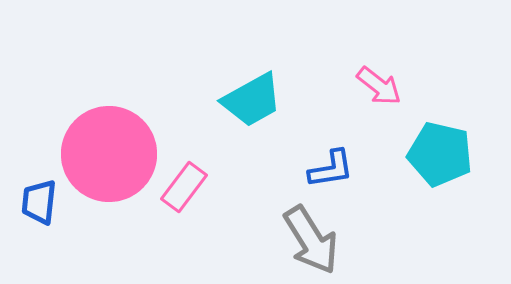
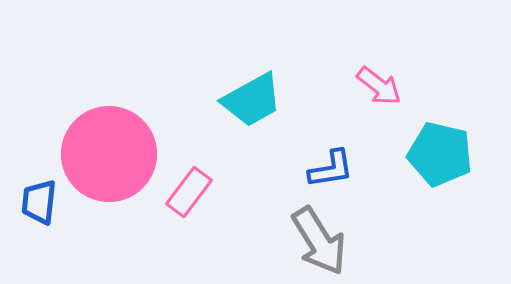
pink rectangle: moved 5 px right, 5 px down
gray arrow: moved 8 px right, 1 px down
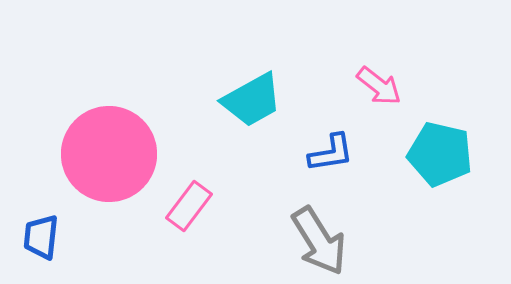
blue L-shape: moved 16 px up
pink rectangle: moved 14 px down
blue trapezoid: moved 2 px right, 35 px down
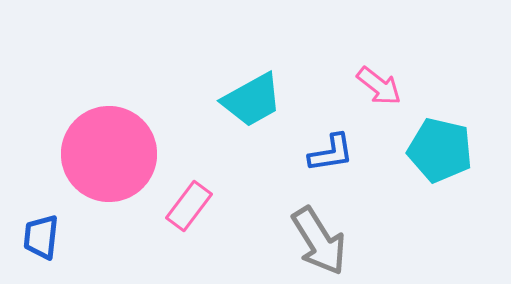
cyan pentagon: moved 4 px up
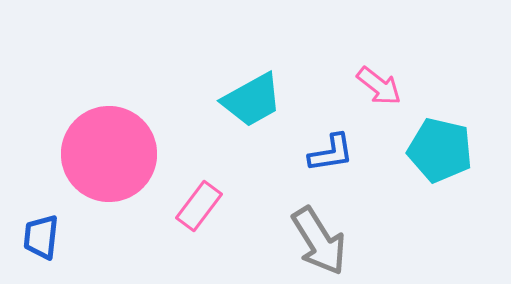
pink rectangle: moved 10 px right
